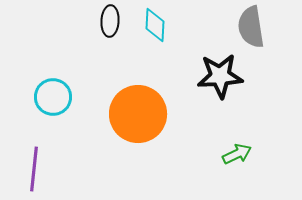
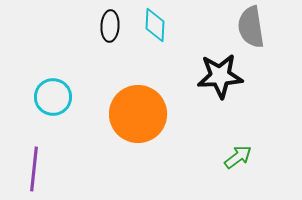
black ellipse: moved 5 px down
green arrow: moved 1 px right, 3 px down; rotated 12 degrees counterclockwise
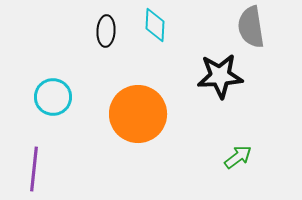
black ellipse: moved 4 px left, 5 px down
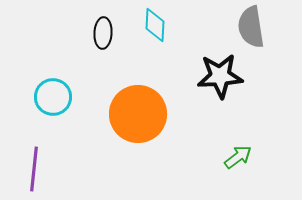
black ellipse: moved 3 px left, 2 px down
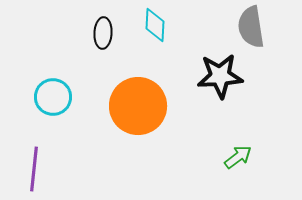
orange circle: moved 8 px up
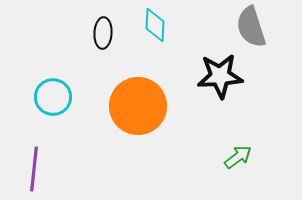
gray semicircle: rotated 9 degrees counterclockwise
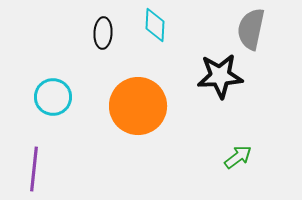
gray semicircle: moved 2 px down; rotated 30 degrees clockwise
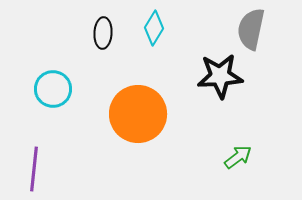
cyan diamond: moved 1 px left, 3 px down; rotated 28 degrees clockwise
cyan circle: moved 8 px up
orange circle: moved 8 px down
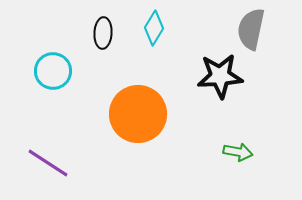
cyan circle: moved 18 px up
green arrow: moved 5 px up; rotated 48 degrees clockwise
purple line: moved 14 px right, 6 px up; rotated 63 degrees counterclockwise
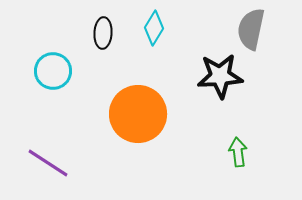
green arrow: rotated 108 degrees counterclockwise
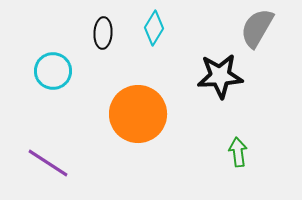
gray semicircle: moved 6 px right, 1 px up; rotated 18 degrees clockwise
